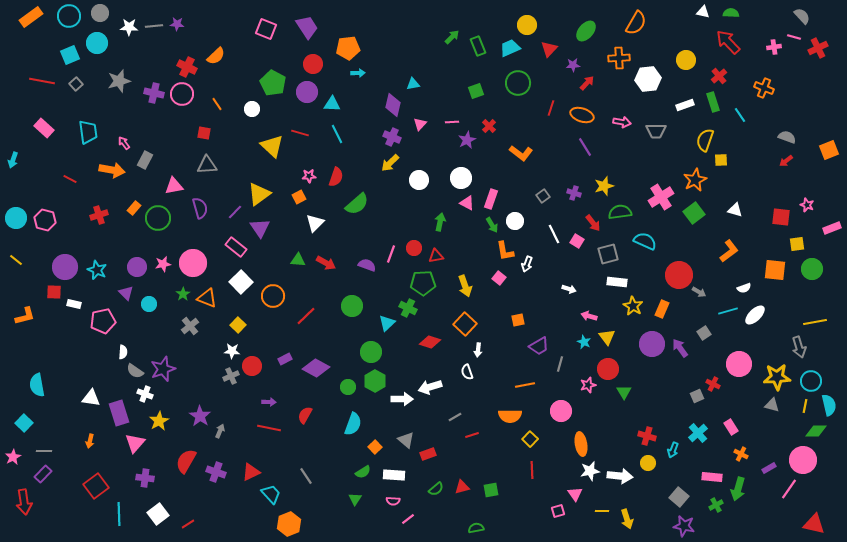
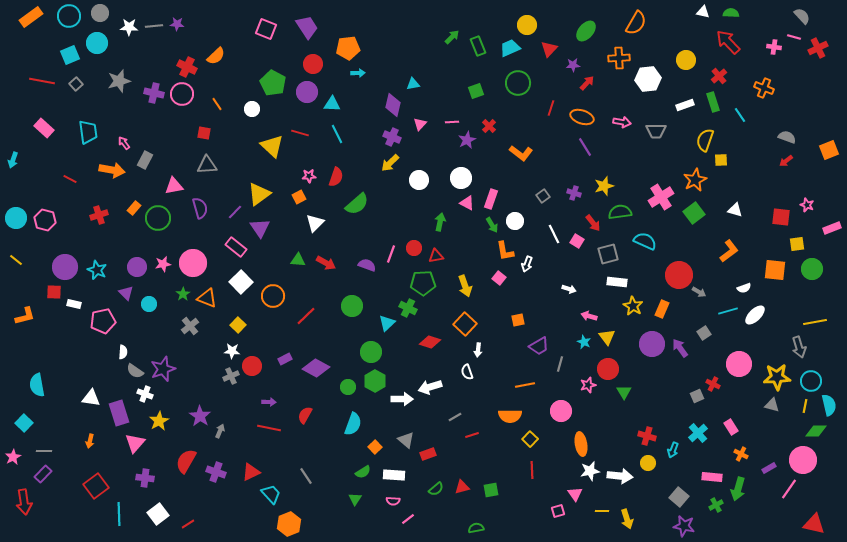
pink cross at (774, 47): rotated 16 degrees clockwise
orange ellipse at (582, 115): moved 2 px down
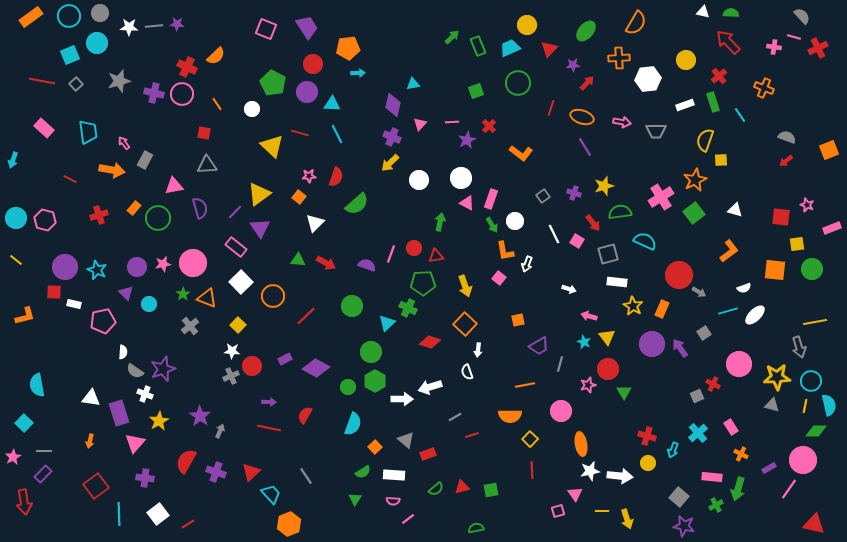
orange square at (299, 197): rotated 24 degrees counterclockwise
red triangle at (251, 472): rotated 18 degrees counterclockwise
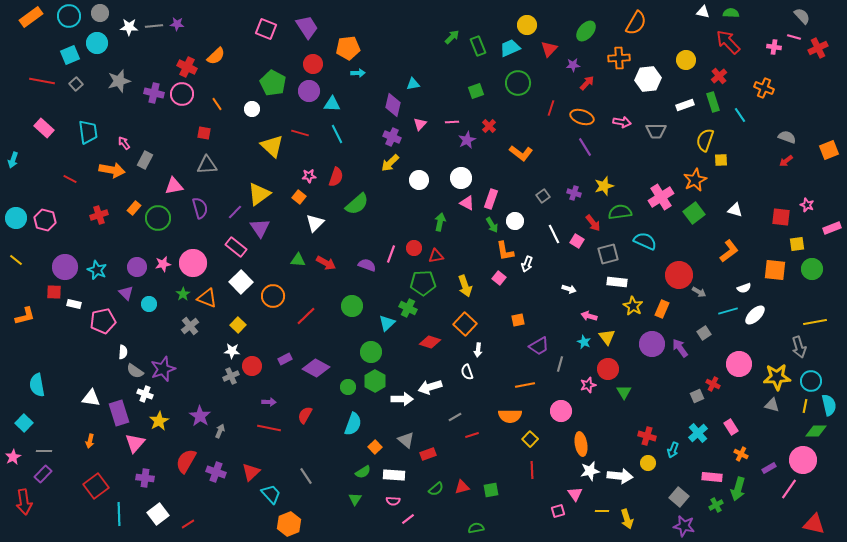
purple circle at (307, 92): moved 2 px right, 1 px up
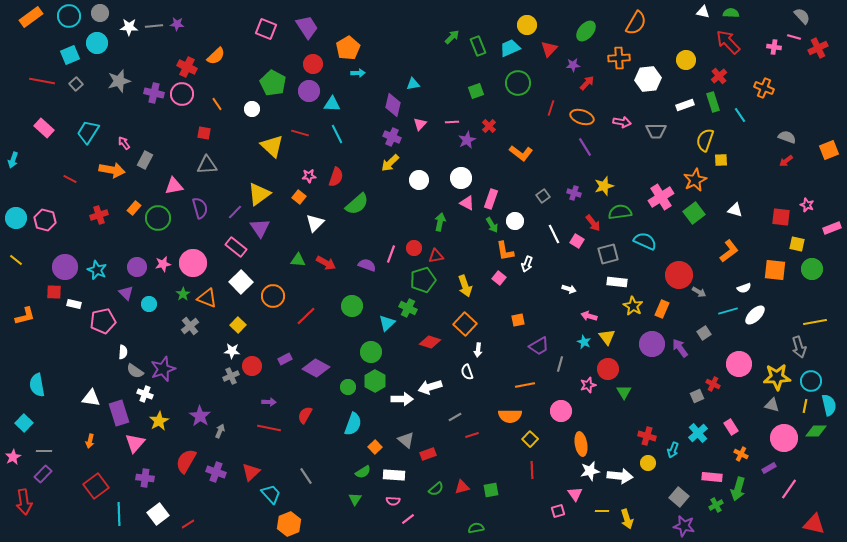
orange pentagon at (348, 48): rotated 25 degrees counterclockwise
cyan trapezoid at (88, 132): rotated 140 degrees counterclockwise
yellow square at (797, 244): rotated 21 degrees clockwise
green pentagon at (423, 283): moved 3 px up; rotated 15 degrees counterclockwise
pink circle at (803, 460): moved 19 px left, 22 px up
